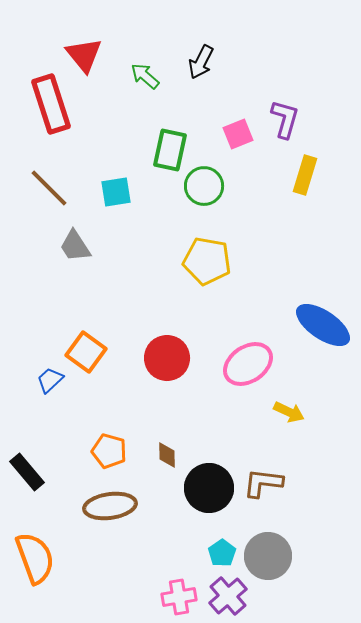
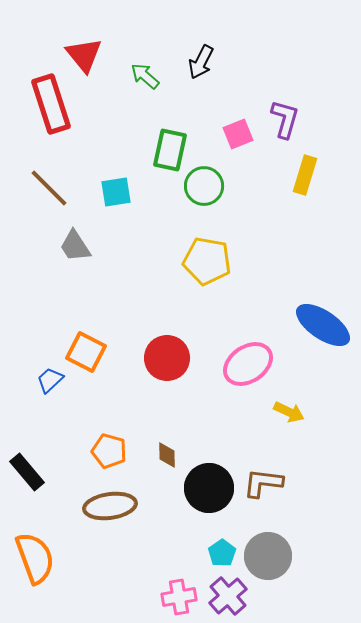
orange square: rotated 9 degrees counterclockwise
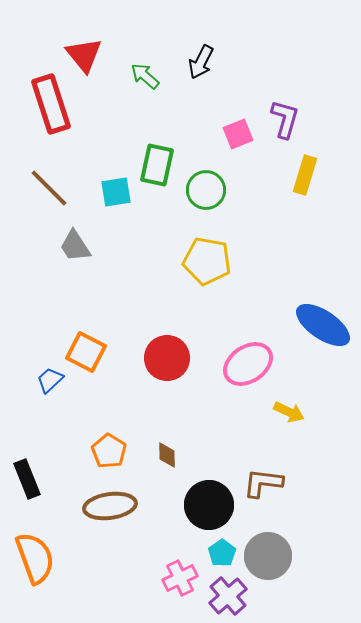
green rectangle: moved 13 px left, 15 px down
green circle: moved 2 px right, 4 px down
orange pentagon: rotated 16 degrees clockwise
black rectangle: moved 7 px down; rotated 18 degrees clockwise
black circle: moved 17 px down
pink cross: moved 1 px right, 19 px up; rotated 16 degrees counterclockwise
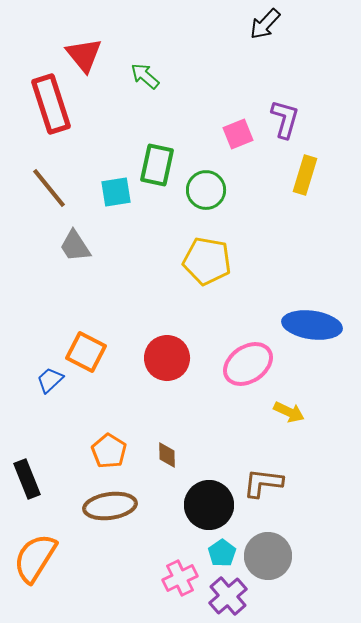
black arrow: moved 64 px right, 38 px up; rotated 16 degrees clockwise
brown line: rotated 6 degrees clockwise
blue ellipse: moved 11 px left; rotated 26 degrees counterclockwise
orange semicircle: rotated 128 degrees counterclockwise
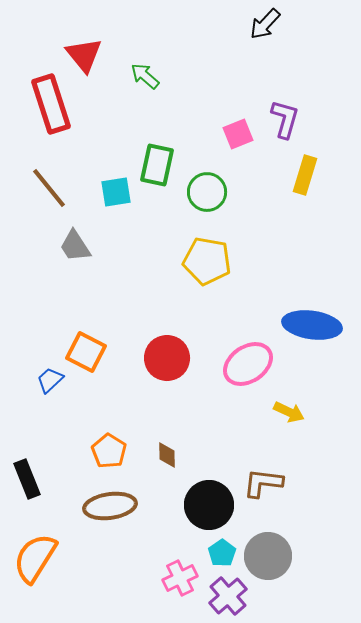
green circle: moved 1 px right, 2 px down
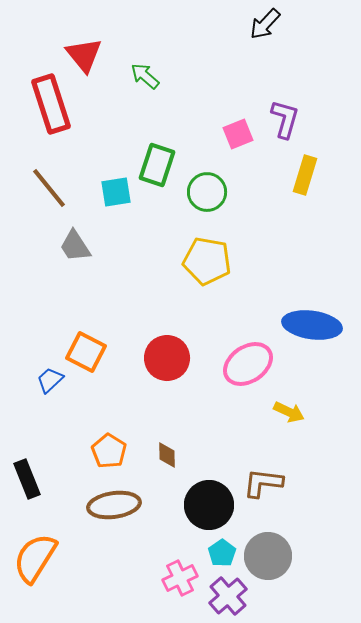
green rectangle: rotated 6 degrees clockwise
brown ellipse: moved 4 px right, 1 px up
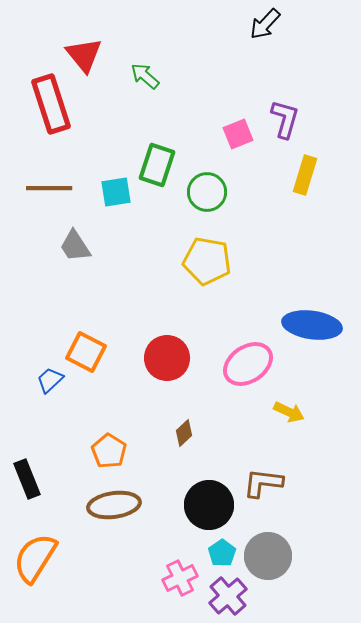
brown line: rotated 51 degrees counterclockwise
brown diamond: moved 17 px right, 22 px up; rotated 48 degrees clockwise
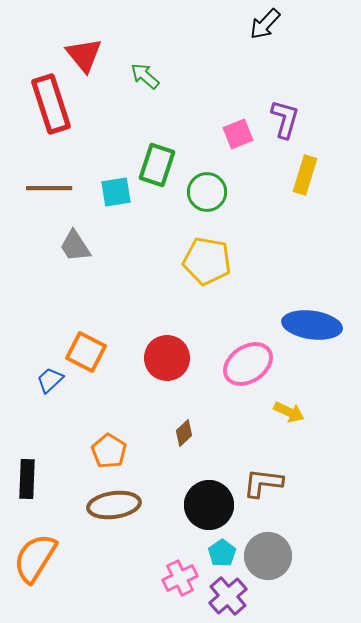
black rectangle: rotated 24 degrees clockwise
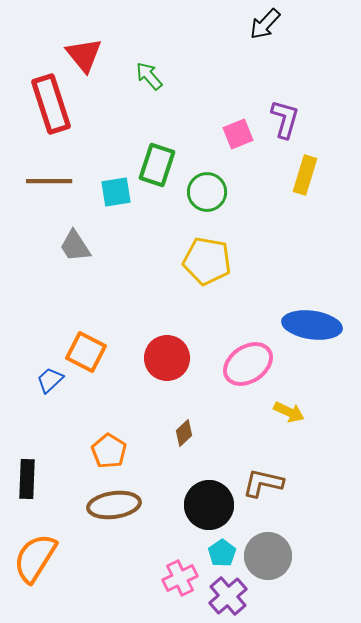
green arrow: moved 4 px right; rotated 8 degrees clockwise
brown line: moved 7 px up
brown L-shape: rotated 6 degrees clockwise
